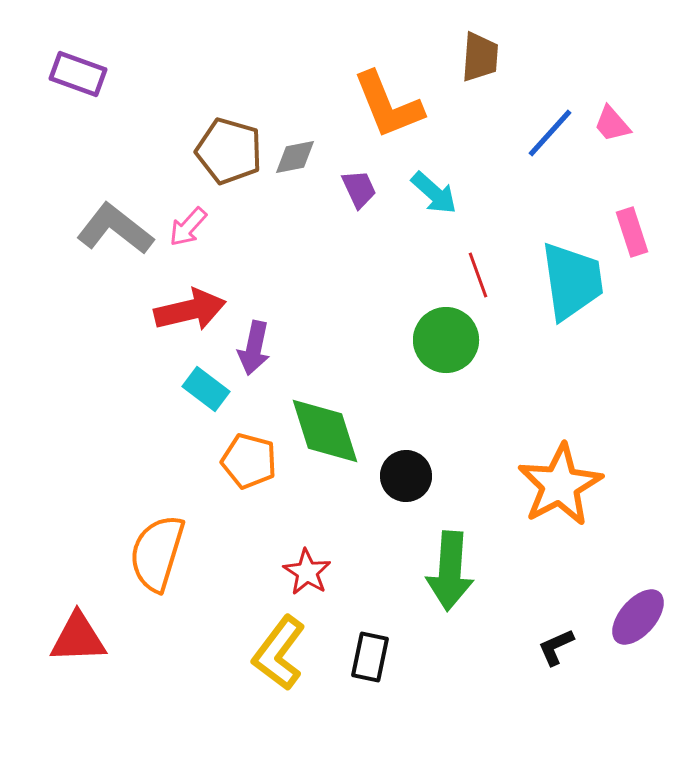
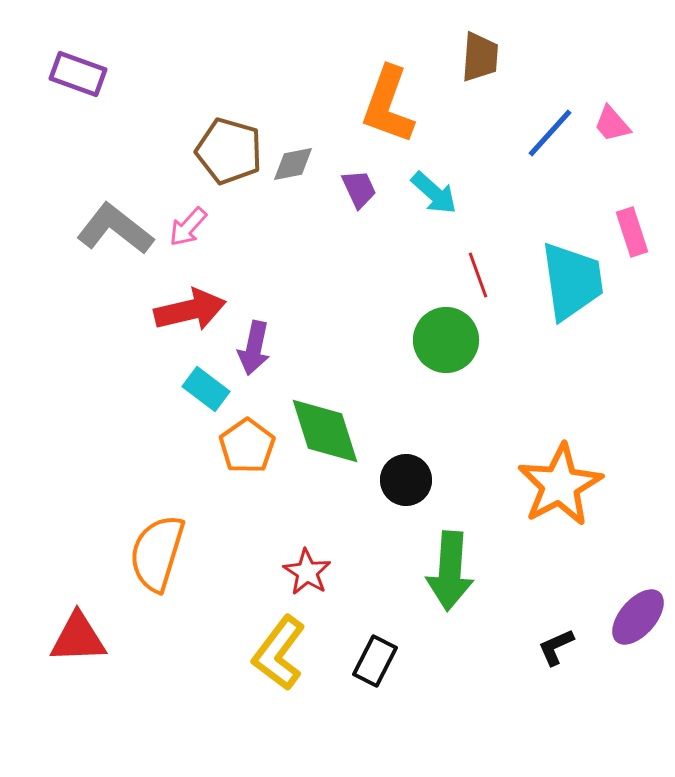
orange L-shape: rotated 42 degrees clockwise
gray diamond: moved 2 px left, 7 px down
orange pentagon: moved 2 px left, 15 px up; rotated 22 degrees clockwise
black circle: moved 4 px down
black rectangle: moved 5 px right, 4 px down; rotated 15 degrees clockwise
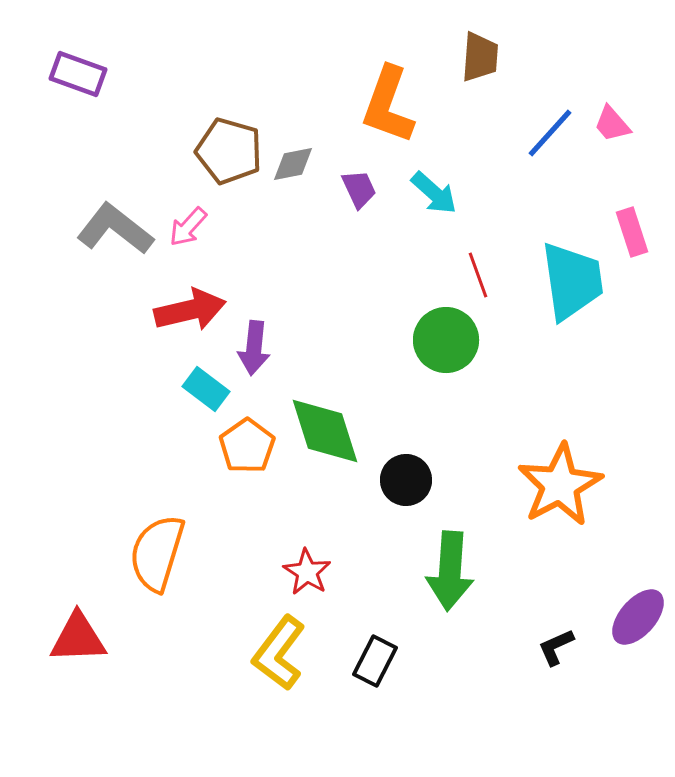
purple arrow: rotated 6 degrees counterclockwise
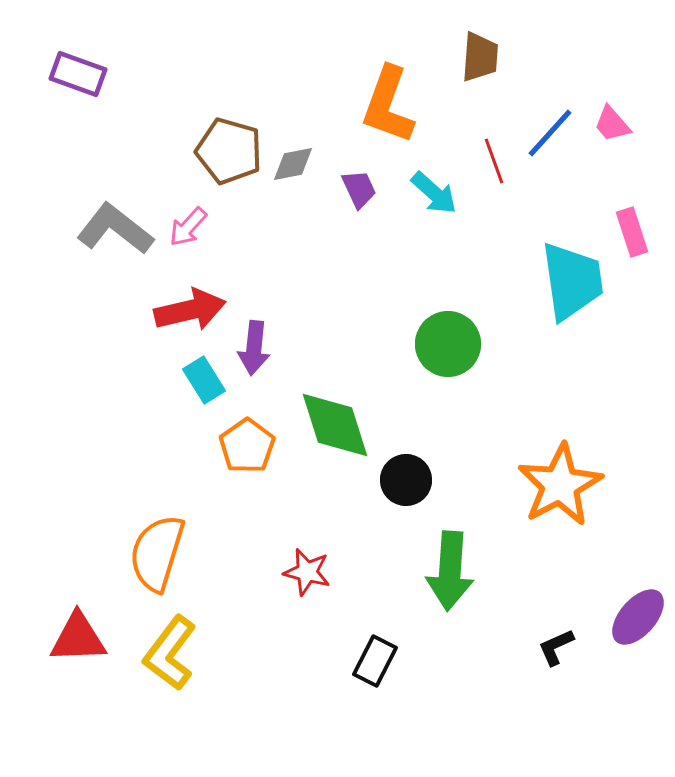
red line: moved 16 px right, 114 px up
green circle: moved 2 px right, 4 px down
cyan rectangle: moved 2 px left, 9 px up; rotated 21 degrees clockwise
green diamond: moved 10 px right, 6 px up
red star: rotated 18 degrees counterclockwise
yellow L-shape: moved 109 px left
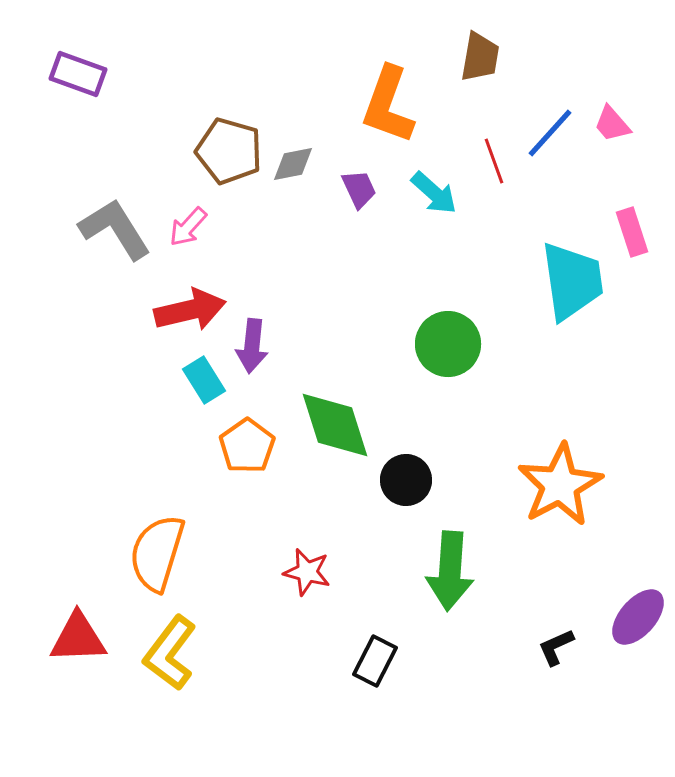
brown trapezoid: rotated 6 degrees clockwise
gray L-shape: rotated 20 degrees clockwise
purple arrow: moved 2 px left, 2 px up
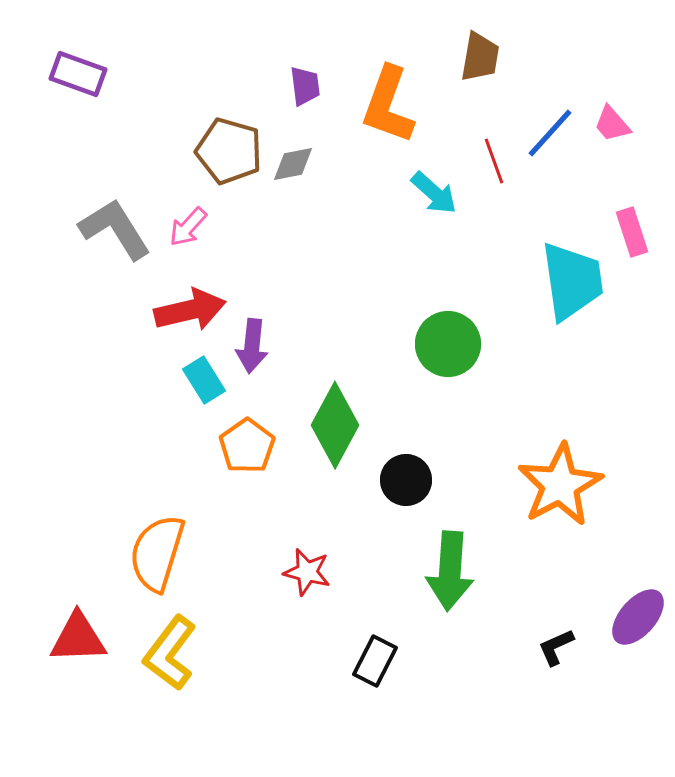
purple trapezoid: moved 54 px left, 103 px up; rotated 18 degrees clockwise
green diamond: rotated 46 degrees clockwise
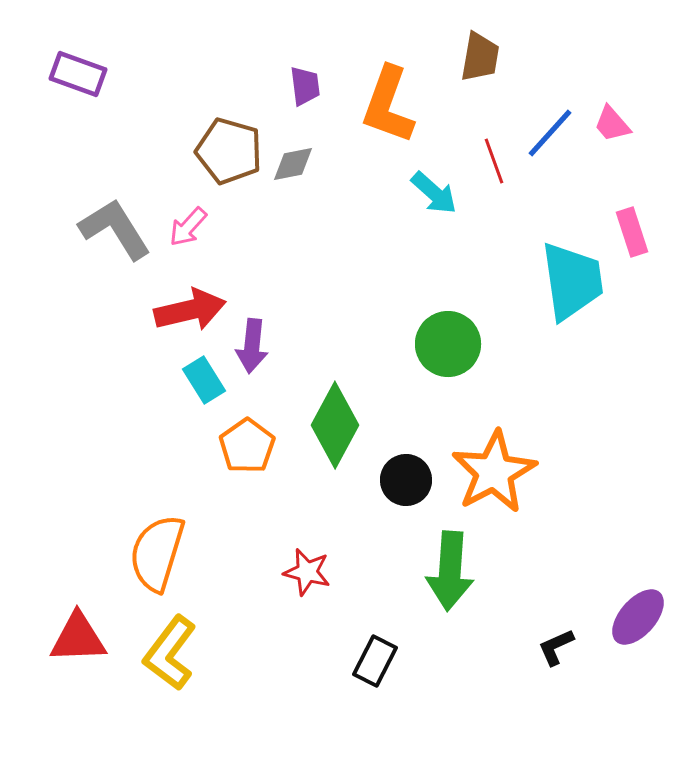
orange star: moved 66 px left, 13 px up
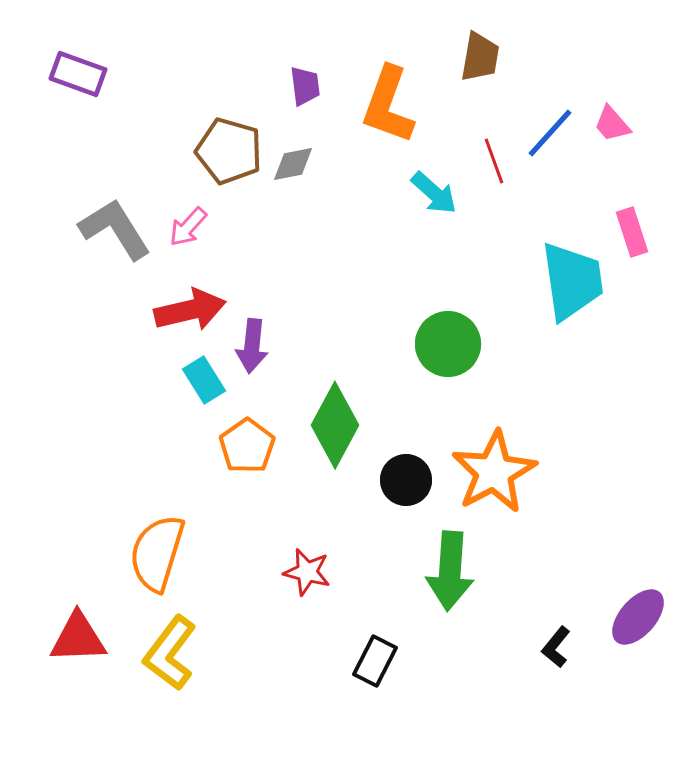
black L-shape: rotated 27 degrees counterclockwise
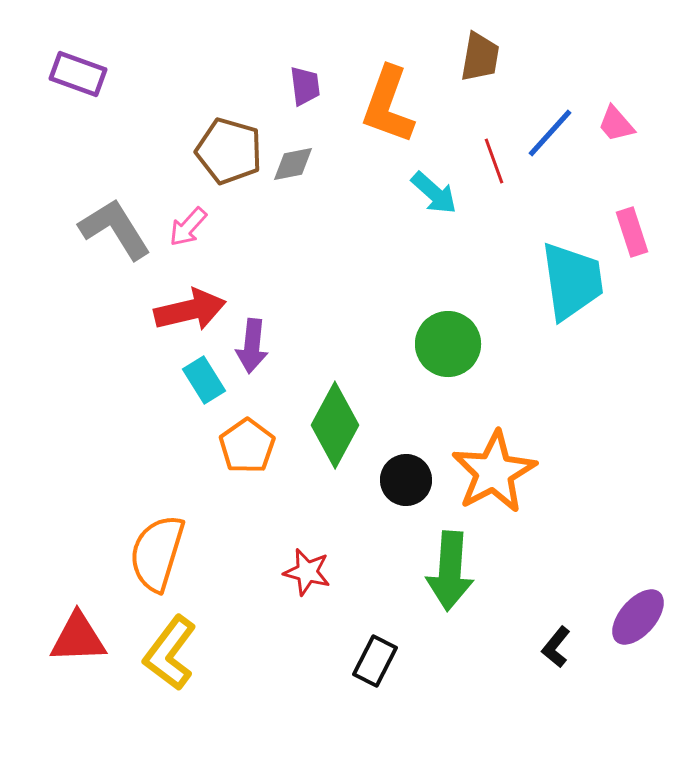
pink trapezoid: moved 4 px right
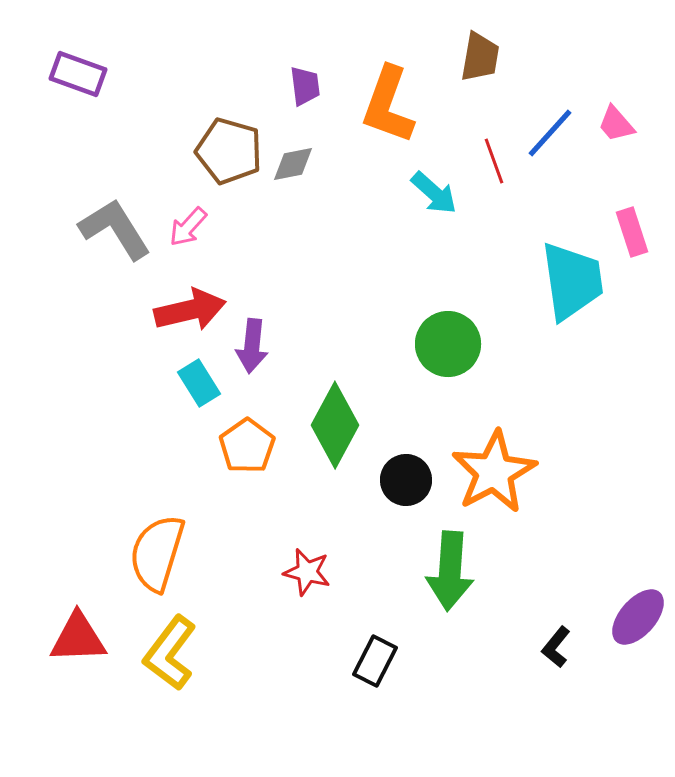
cyan rectangle: moved 5 px left, 3 px down
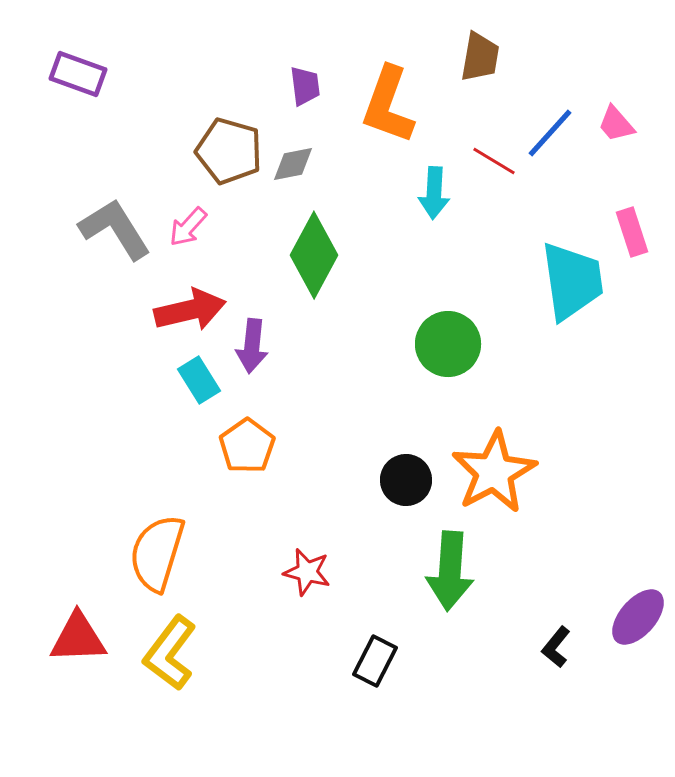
red line: rotated 39 degrees counterclockwise
cyan arrow: rotated 51 degrees clockwise
cyan rectangle: moved 3 px up
green diamond: moved 21 px left, 170 px up
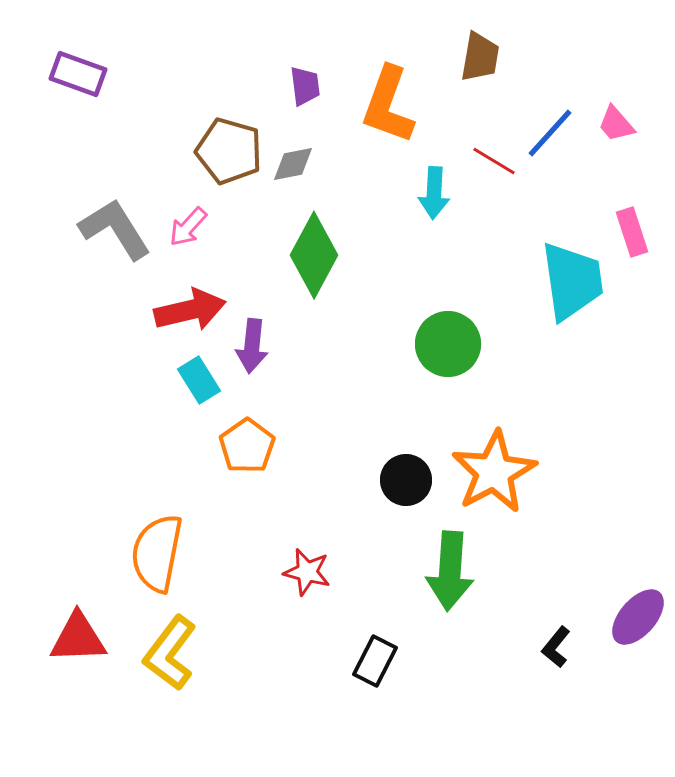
orange semicircle: rotated 6 degrees counterclockwise
